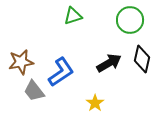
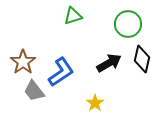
green circle: moved 2 px left, 4 px down
brown star: moved 2 px right; rotated 25 degrees counterclockwise
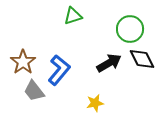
green circle: moved 2 px right, 5 px down
black diamond: rotated 40 degrees counterclockwise
blue L-shape: moved 2 px left, 2 px up; rotated 16 degrees counterclockwise
yellow star: rotated 24 degrees clockwise
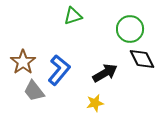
black arrow: moved 4 px left, 10 px down
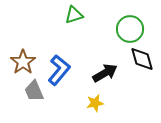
green triangle: moved 1 px right, 1 px up
black diamond: rotated 12 degrees clockwise
gray trapezoid: rotated 15 degrees clockwise
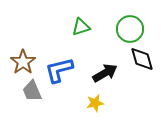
green triangle: moved 7 px right, 12 px down
blue L-shape: rotated 144 degrees counterclockwise
gray trapezoid: moved 2 px left
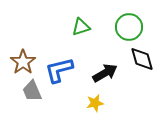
green circle: moved 1 px left, 2 px up
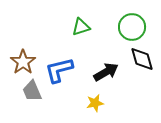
green circle: moved 3 px right
black arrow: moved 1 px right, 1 px up
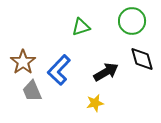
green circle: moved 6 px up
blue L-shape: rotated 32 degrees counterclockwise
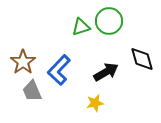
green circle: moved 23 px left
